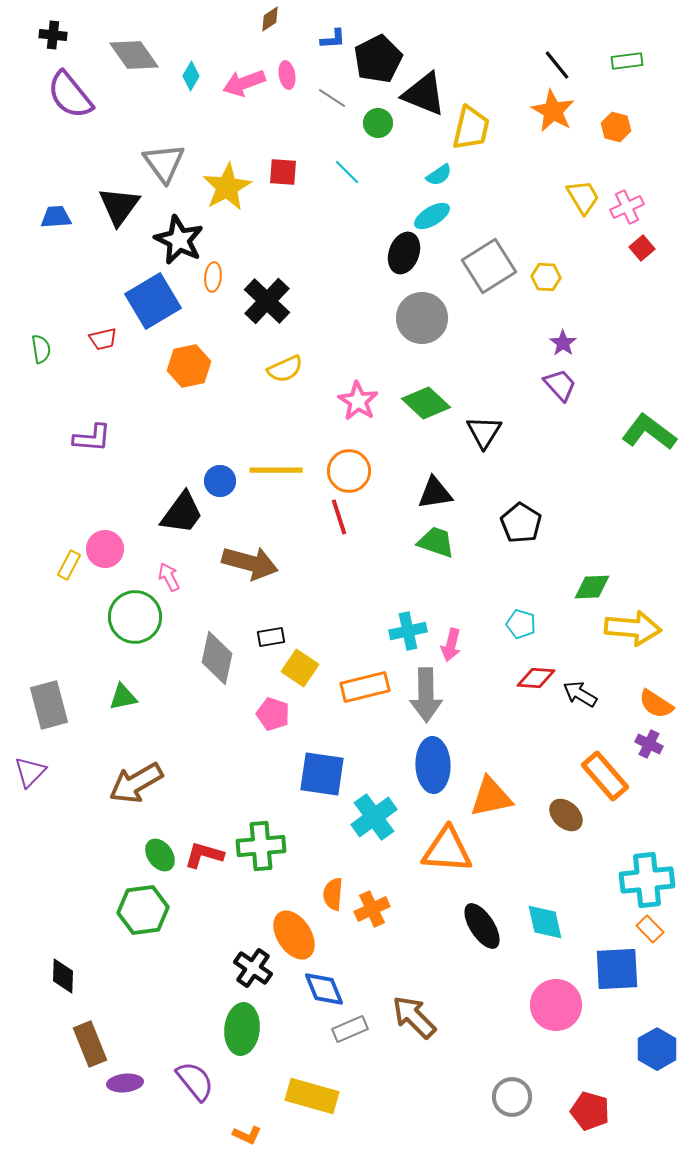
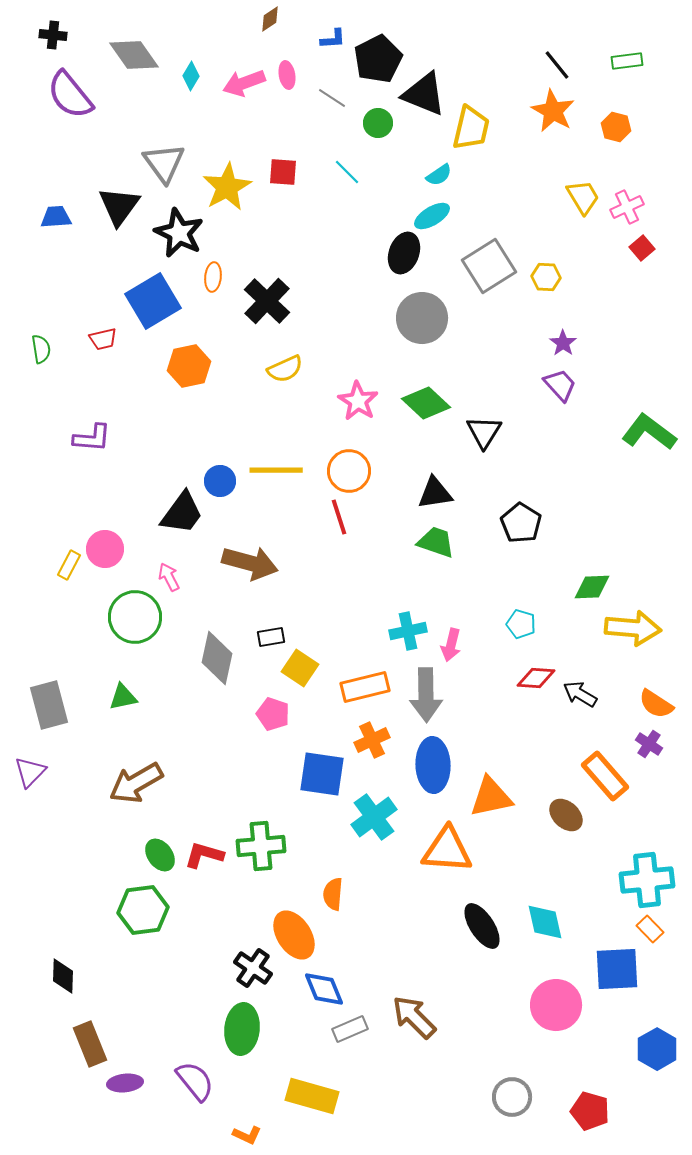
black star at (179, 240): moved 7 px up
purple cross at (649, 744): rotated 8 degrees clockwise
orange cross at (372, 909): moved 169 px up
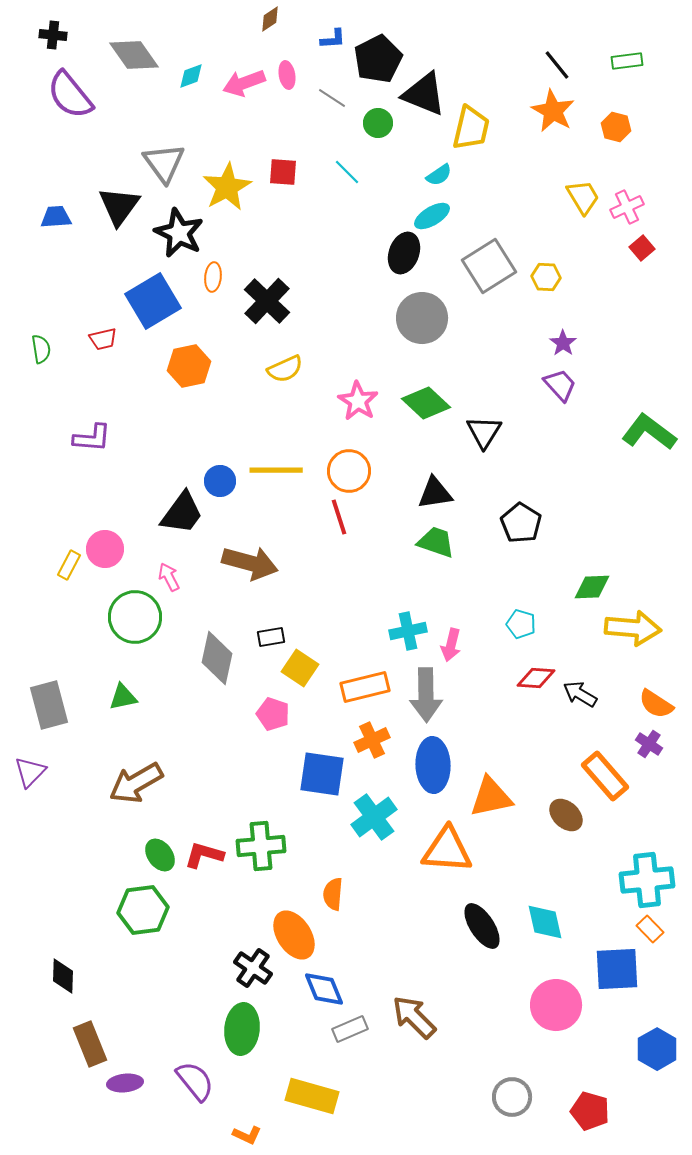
cyan diamond at (191, 76): rotated 40 degrees clockwise
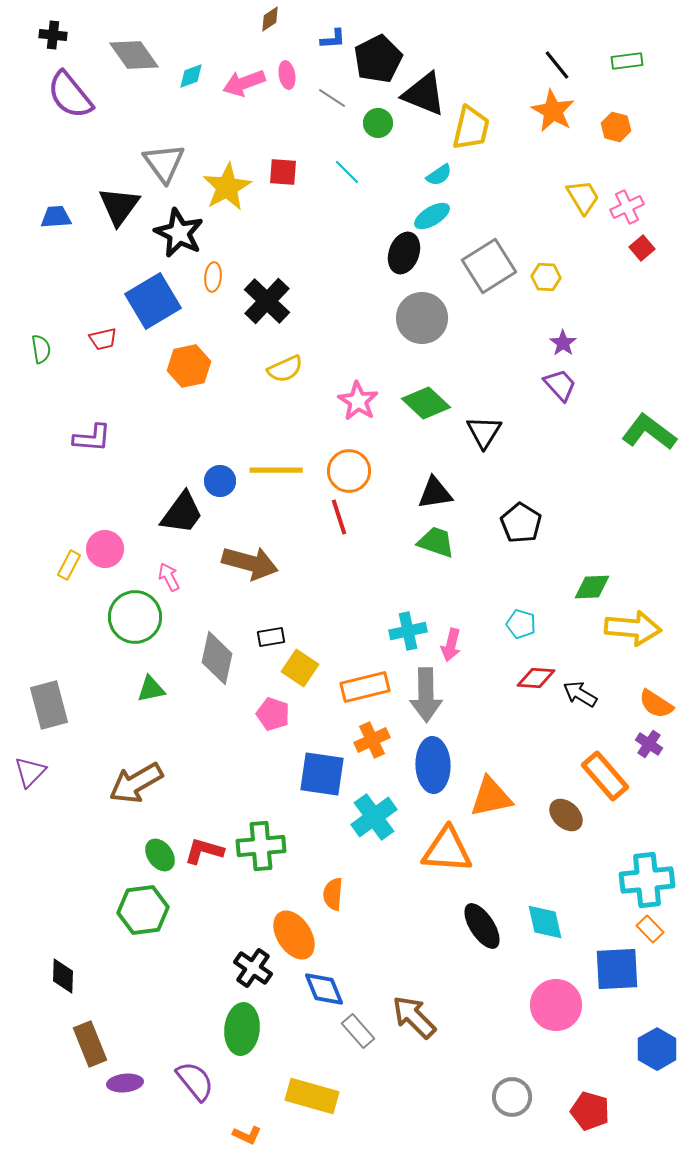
green triangle at (123, 697): moved 28 px right, 8 px up
red L-shape at (204, 855): moved 4 px up
gray rectangle at (350, 1029): moved 8 px right, 2 px down; rotated 72 degrees clockwise
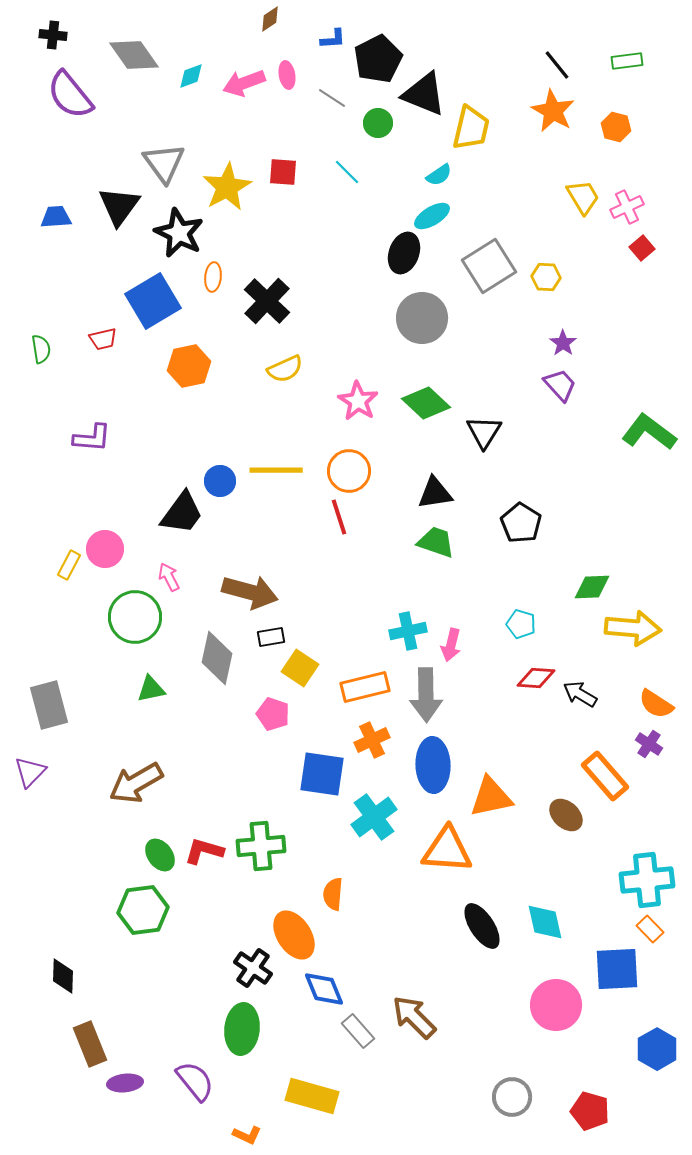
brown arrow at (250, 563): moved 29 px down
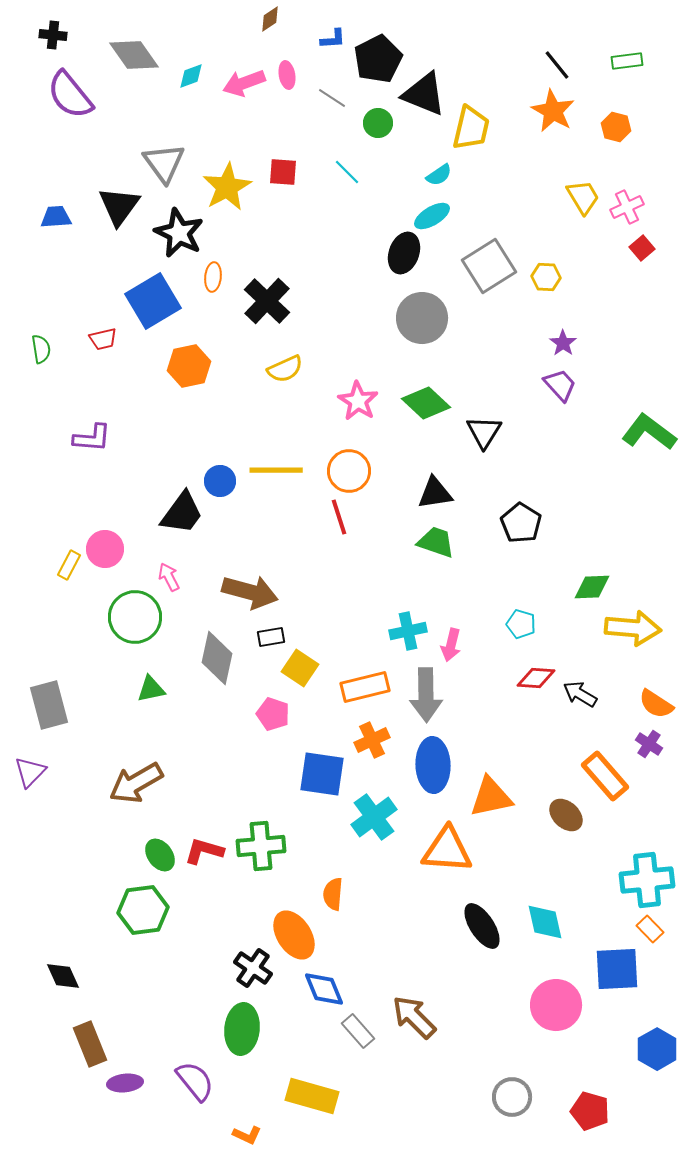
black diamond at (63, 976): rotated 27 degrees counterclockwise
